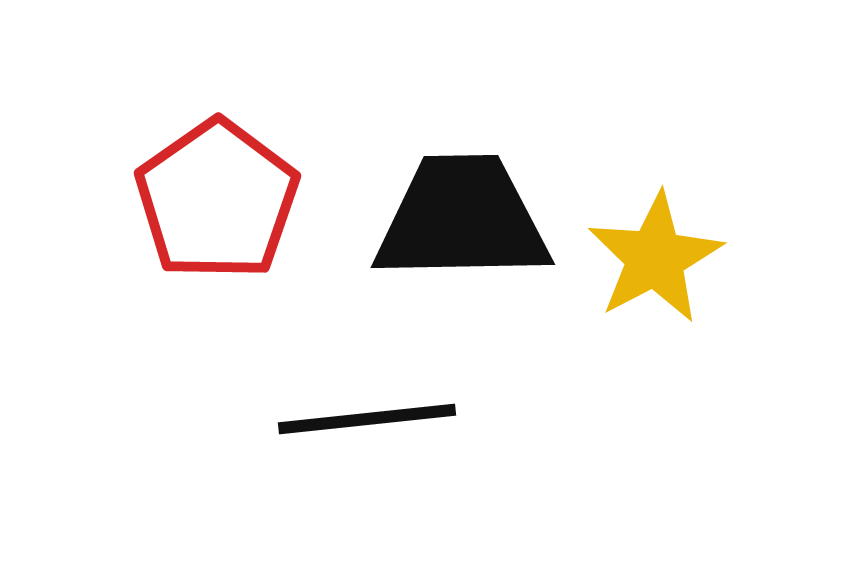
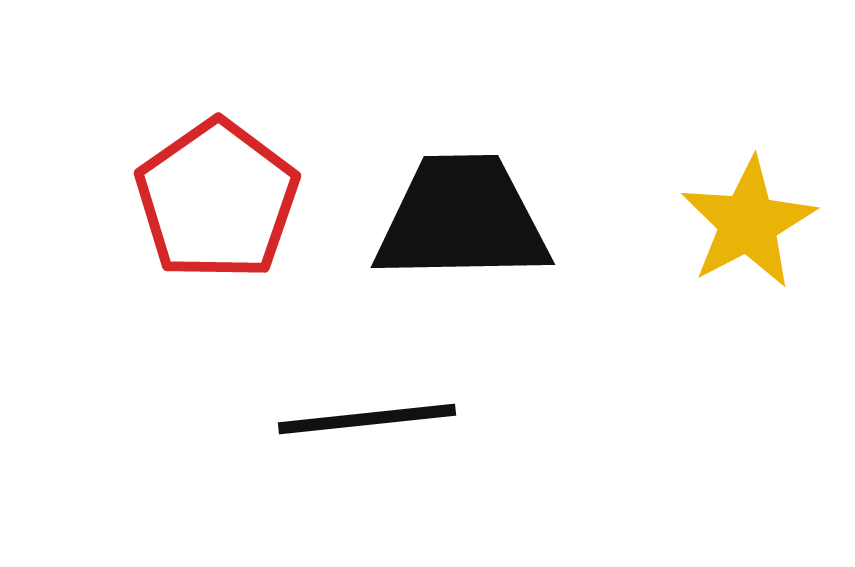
yellow star: moved 93 px right, 35 px up
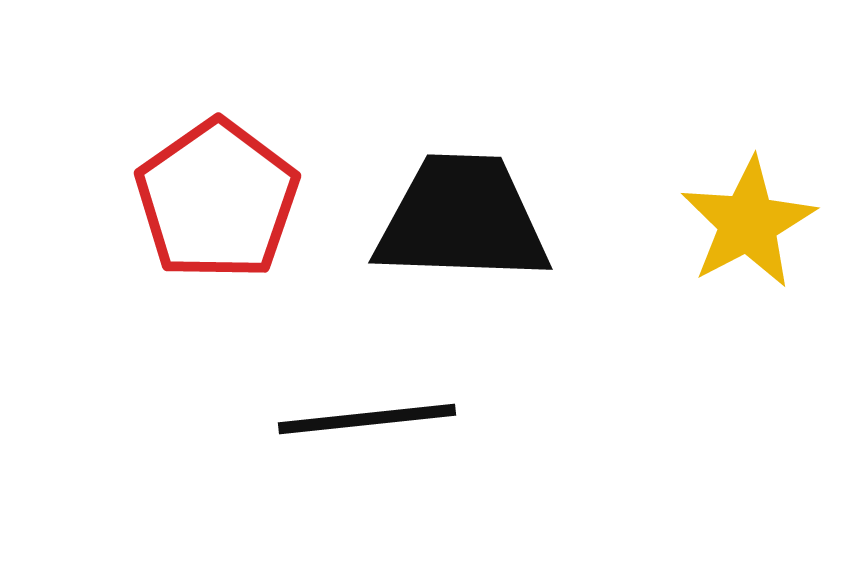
black trapezoid: rotated 3 degrees clockwise
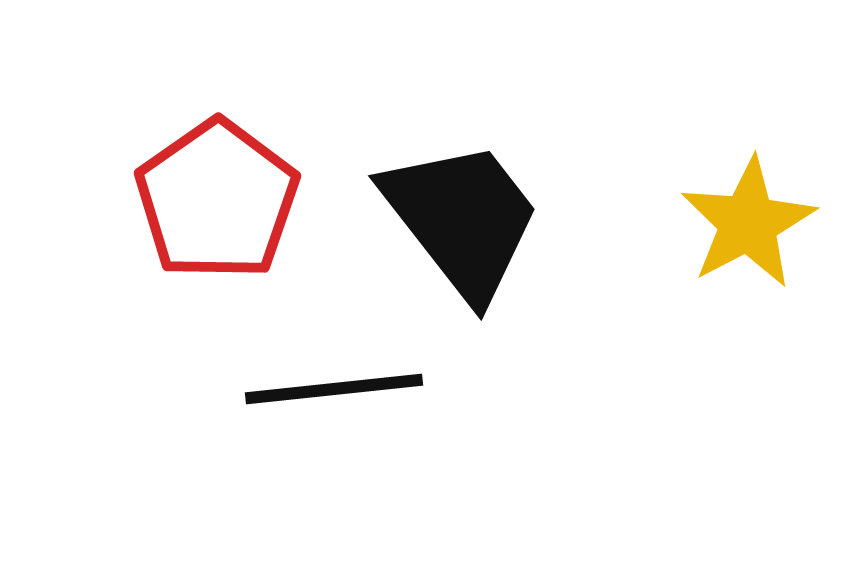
black trapezoid: rotated 50 degrees clockwise
black line: moved 33 px left, 30 px up
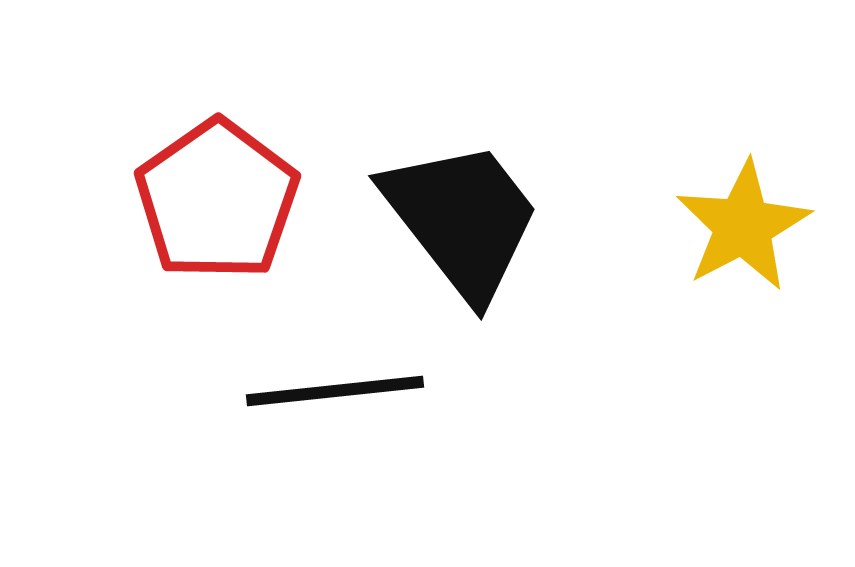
yellow star: moved 5 px left, 3 px down
black line: moved 1 px right, 2 px down
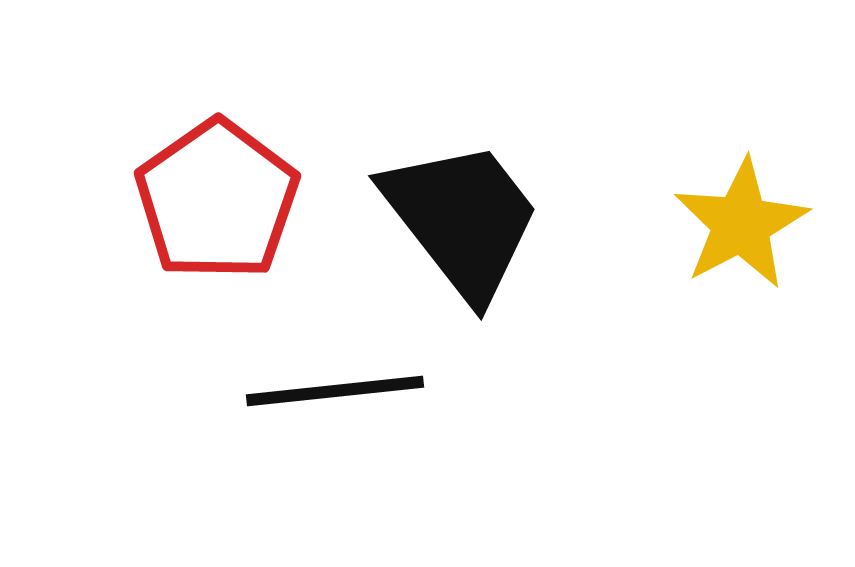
yellow star: moved 2 px left, 2 px up
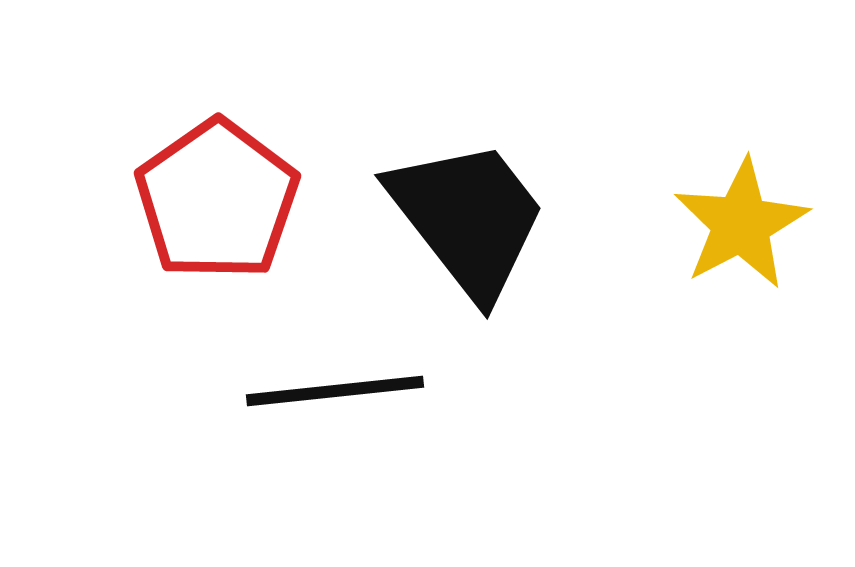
black trapezoid: moved 6 px right, 1 px up
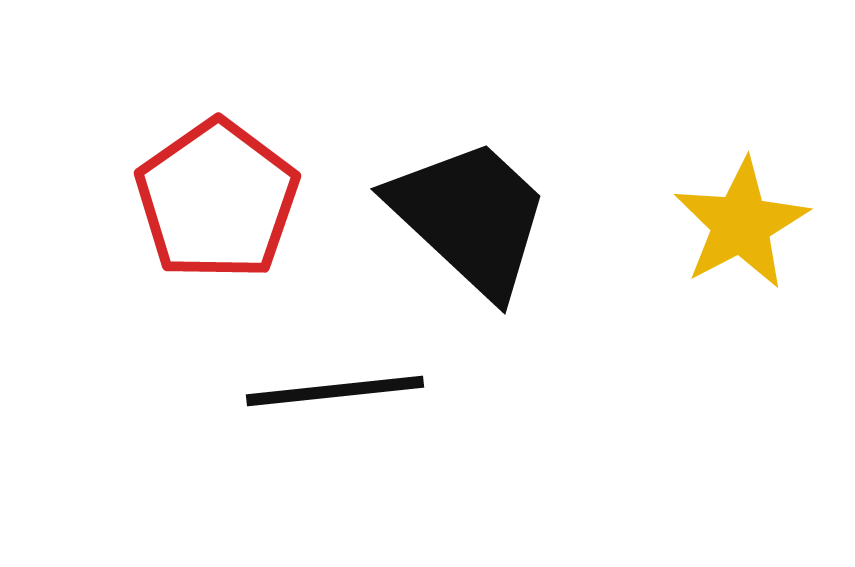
black trapezoid: moved 2 px right, 1 px up; rotated 9 degrees counterclockwise
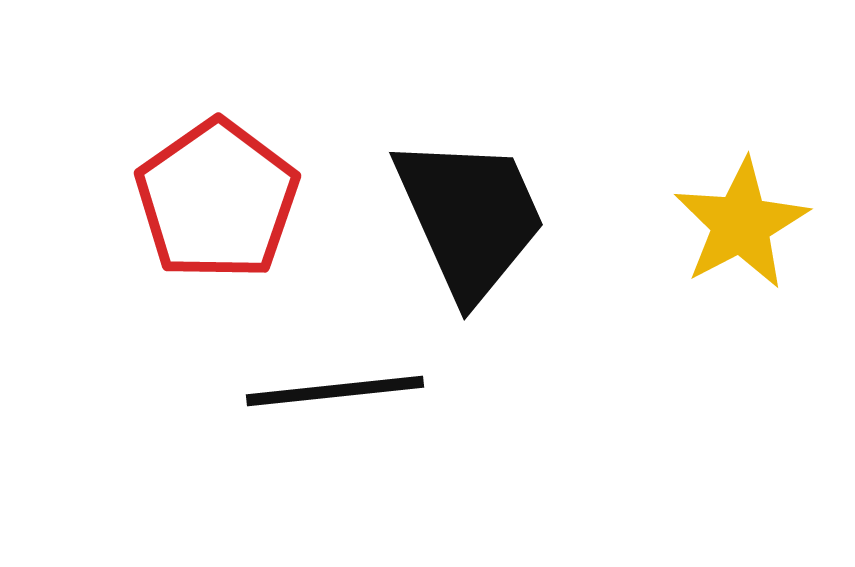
black trapezoid: rotated 23 degrees clockwise
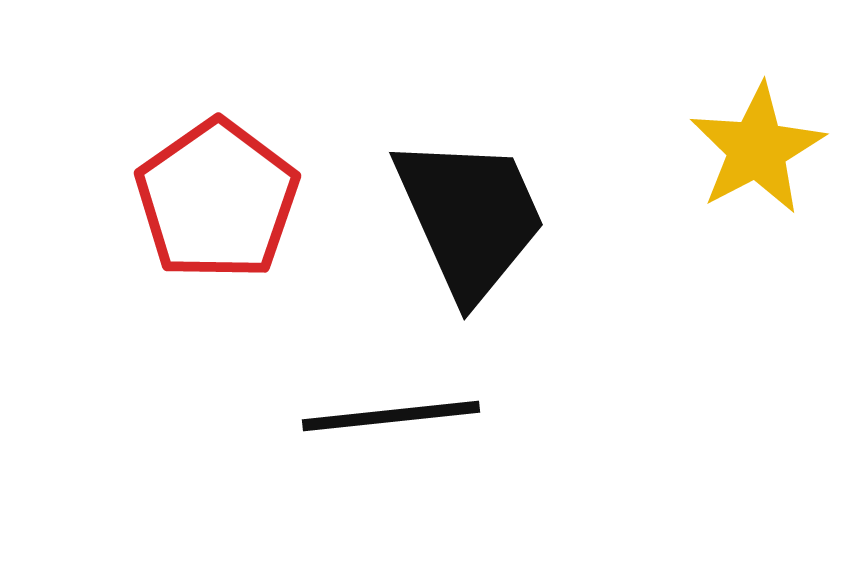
yellow star: moved 16 px right, 75 px up
black line: moved 56 px right, 25 px down
